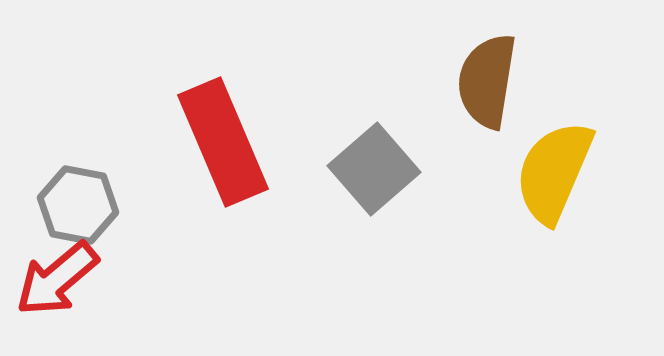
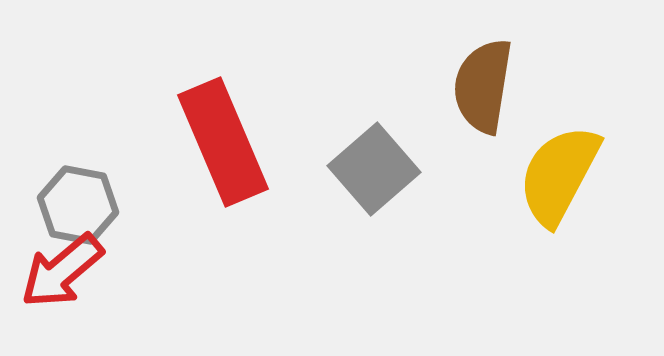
brown semicircle: moved 4 px left, 5 px down
yellow semicircle: moved 5 px right, 3 px down; rotated 5 degrees clockwise
red arrow: moved 5 px right, 8 px up
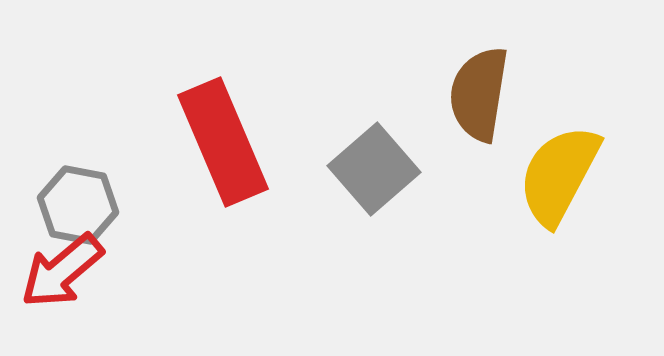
brown semicircle: moved 4 px left, 8 px down
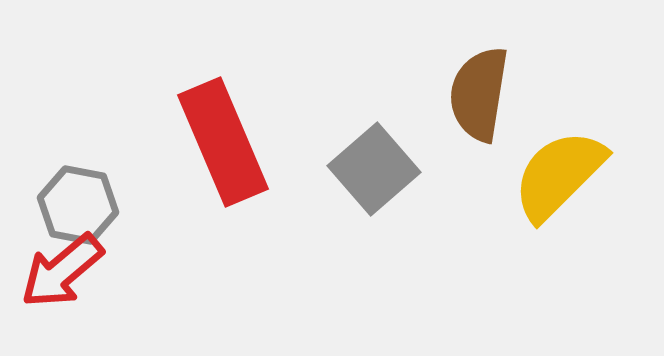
yellow semicircle: rotated 17 degrees clockwise
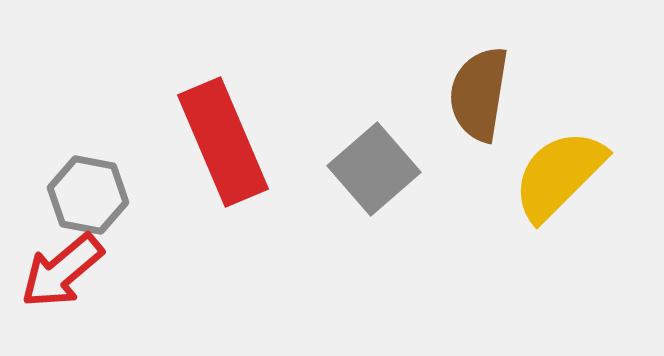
gray hexagon: moved 10 px right, 10 px up
